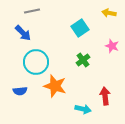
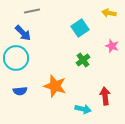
cyan circle: moved 20 px left, 4 px up
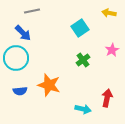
pink star: moved 4 px down; rotated 24 degrees clockwise
orange star: moved 6 px left, 1 px up
red arrow: moved 2 px right, 2 px down; rotated 18 degrees clockwise
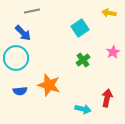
pink star: moved 1 px right, 2 px down
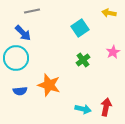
red arrow: moved 1 px left, 9 px down
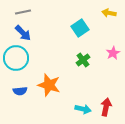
gray line: moved 9 px left, 1 px down
pink star: moved 1 px down
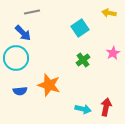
gray line: moved 9 px right
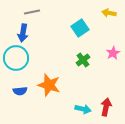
blue arrow: rotated 54 degrees clockwise
